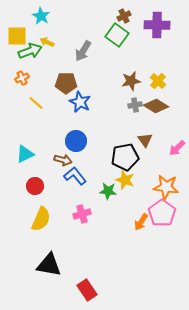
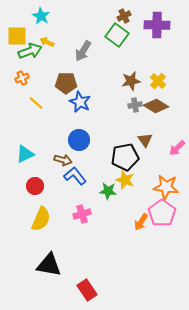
blue circle: moved 3 px right, 1 px up
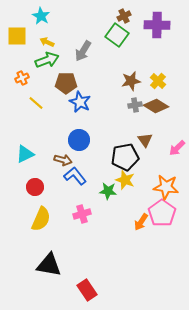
green arrow: moved 17 px right, 9 px down
red circle: moved 1 px down
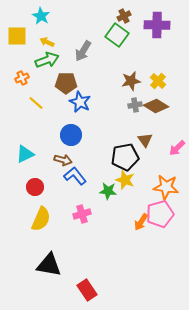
blue circle: moved 8 px left, 5 px up
pink pentagon: moved 2 px left, 1 px down; rotated 20 degrees clockwise
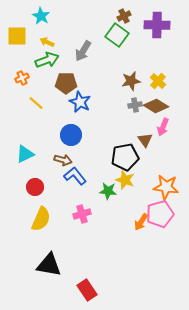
pink arrow: moved 14 px left, 21 px up; rotated 24 degrees counterclockwise
